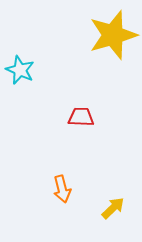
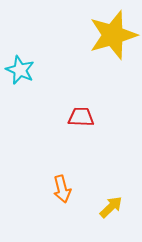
yellow arrow: moved 2 px left, 1 px up
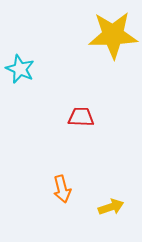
yellow star: rotated 15 degrees clockwise
cyan star: moved 1 px up
yellow arrow: rotated 25 degrees clockwise
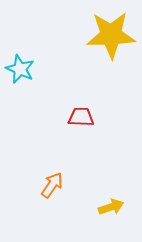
yellow star: moved 2 px left
orange arrow: moved 10 px left, 4 px up; rotated 132 degrees counterclockwise
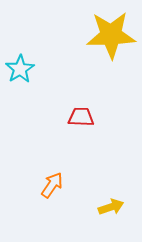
cyan star: rotated 16 degrees clockwise
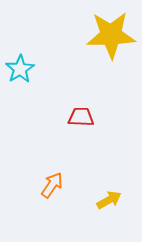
yellow arrow: moved 2 px left, 7 px up; rotated 10 degrees counterclockwise
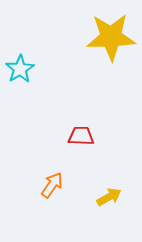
yellow star: moved 2 px down
red trapezoid: moved 19 px down
yellow arrow: moved 3 px up
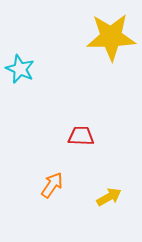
cyan star: rotated 16 degrees counterclockwise
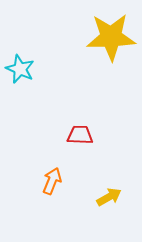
red trapezoid: moved 1 px left, 1 px up
orange arrow: moved 4 px up; rotated 12 degrees counterclockwise
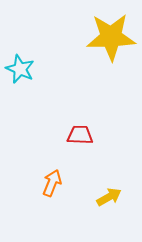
orange arrow: moved 2 px down
